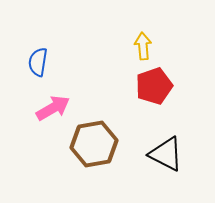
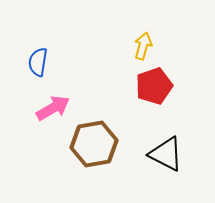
yellow arrow: rotated 20 degrees clockwise
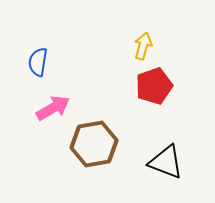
black triangle: moved 8 px down; rotated 6 degrees counterclockwise
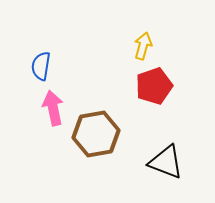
blue semicircle: moved 3 px right, 4 px down
pink arrow: rotated 72 degrees counterclockwise
brown hexagon: moved 2 px right, 10 px up
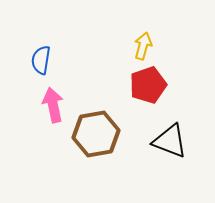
blue semicircle: moved 6 px up
red pentagon: moved 6 px left, 1 px up
pink arrow: moved 3 px up
black triangle: moved 4 px right, 21 px up
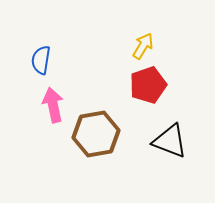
yellow arrow: rotated 16 degrees clockwise
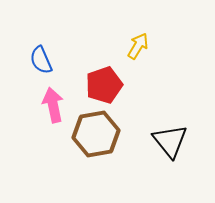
yellow arrow: moved 5 px left
blue semicircle: rotated 32 degrees counterclockwise
red pentagon: moved 44 px left
black triangle: rotated 30 degrees clockwise
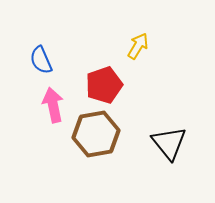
black triangle: moved 1 px left, 2 px down
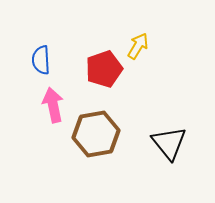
blue semicircle: rotated 20 degrees clockwise
red pentagon: moved 16 px up
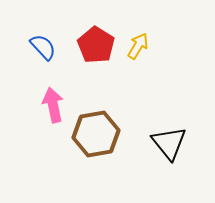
blue semicircle: moved 2 px right, 13 px up; rotated 140 degrees clockwise
red pentagon: moved 8 px left, 24 px up; rotated 21 degrees counterclockwise
